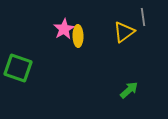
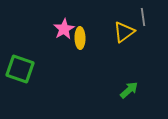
yellow ellipse: moved 2 px right, 2 px down
green square: moved 2 px right, 1 px down
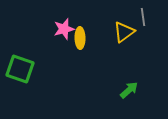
pink star: rotated 15 degrees clockwise
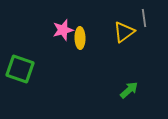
gray line: moved 1 px right, 1 px down
pink star: moved 1 px left, 1 px down
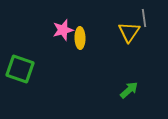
yellow triangle: moved 5 px right; rotated 20 degrees counterclockwise
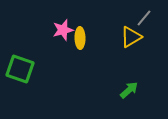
gray line: rotated 48 degrees clockwise
yellow triangle: moved 2 px right, 5 px down; rotated 25 degrees clockwise
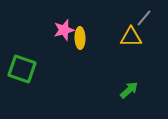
pink star: moved 1 px right
yellow triangle: rotated 30 degrees clockwise
green square: moved 2 px right
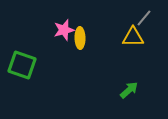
yellow triangle: moved 2 px right
green square: moved 4 px up
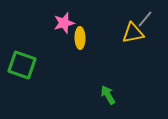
gray line: moved 1 px right, 1 px down
pink star: moved 7 px up
yellow triangle: moved 4 px up; rotated 10 degrees counterclockwise
green arrow: moved 21 px left, 5 px down; rotated 78 degrees counterclockwise
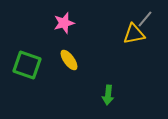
yellow triangle: moved 1 px right, 1 px down
yellow ellipse: moved 11 px left, 22 px down; rotated 35 degrees counterclockwise
green square: moved 5 px right
green arrow: rotated 144 degrees counterclockwise
